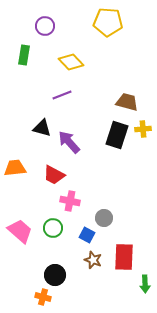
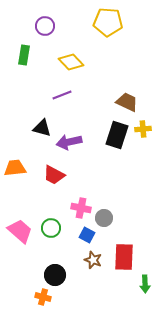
brown trapezoid: rotated 10 degrees clockwise
purple arrow: rotated 60 degrees counterclockwise
pink cross: moved 11 px right, 7 px down
green circle: moved 2 px left
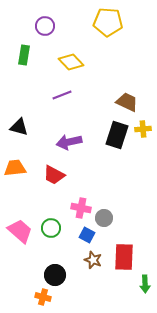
black triangle: moved 23 px left, 1 px up
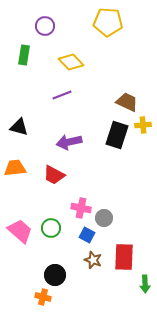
yellow cross: moved 4 px up
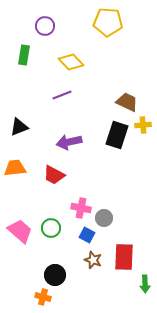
black triangle: rotated 36 degrees counterclockwise
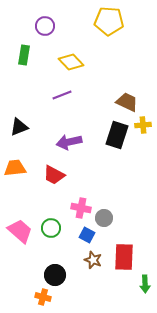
yellow pentagon: moved 1 px right, 1 px up
